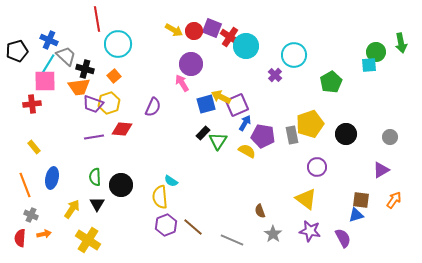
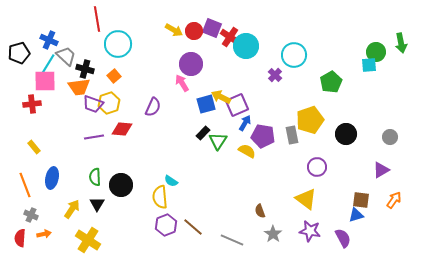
black pentagon at (17, 51): moved 2 px right, 2 px down
yellow pentagon at (310, 124): moved 4 px up
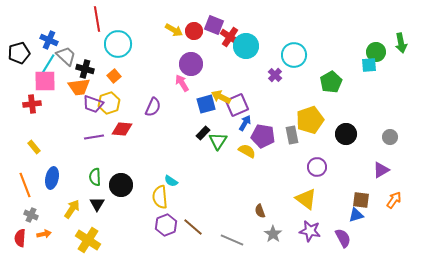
purple square at (212, 28): moved 2 px right, 3 px up
